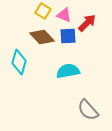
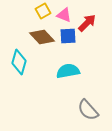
yellow square: rotated 28 degrees clockwise
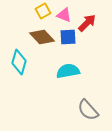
blue square: moved 1 px down
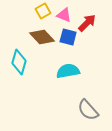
blue square: rotated 18 degrees clockwise
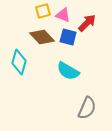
yellow square: rotated 14 degrees clockwise
pink triangle: moved 1 px left
cyan semicircle: rotated 140 degrees counterclockwise
gray semicircle: moved 1 px left, 2 px up; rotated 115 degrees counterclockwise
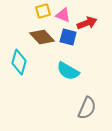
red arrow: rotated 24 degrees clockwise
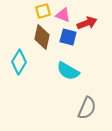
brown diamond: rotated 55 degrees clockwise
cyan diamond: rotated 15 degrees clockwise
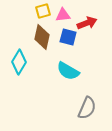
pink triangle: rotated 28 degrees counterclockwise
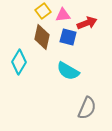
yellow square: rotated 21 degrees counterclockwise
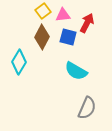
red arrow: rotated 42 degrees counterclockwise
brown diamond: rotated 15 degrees clockwise
cyan semicircle: moved 8 px right
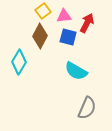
pink triangle: moved 1 px right, 1 px down
brown diamond: moved 2 px left, 1 px up
